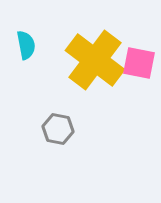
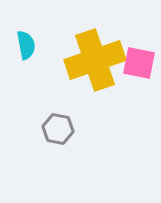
yellow cross: rotated 34 degrees clockwise
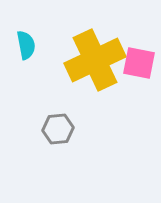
yellow cross: rotated 6 degrees counterclockwise
gray hexagon: rotated 16 degrees counterclockwise
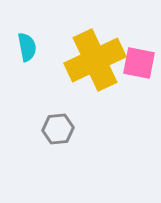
cyan semicircle: moved 1 px right, 2 px down
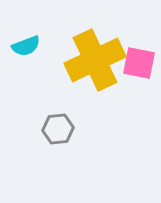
cyan semicircle: moved 1 px left, 1 px up; rotated 80 degrees clockwise
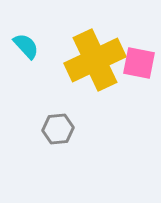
cyan semicircle: rotated 112 degrees counterclockwise
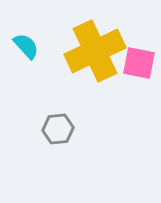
yellow cross: moved 9 px up
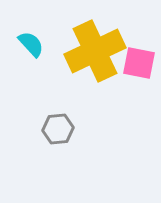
cyan semicircle: moved 5 px right, 2 px up
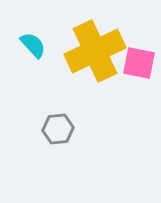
cyan semicircle: moved 2 px right, 1 px down
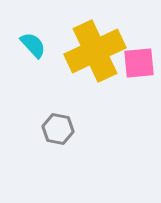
pink square: rotated 16 degrees counterclockwise
gray hexagon: rotated 16 degrees clockwise
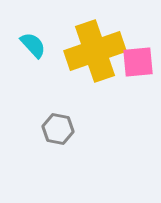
yellow cross: rotated 6 degrees clockwise
pink square: moved 1 px left, 1 px up
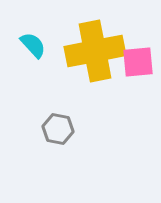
yellow cross: rotated 8 degrees clockwise
